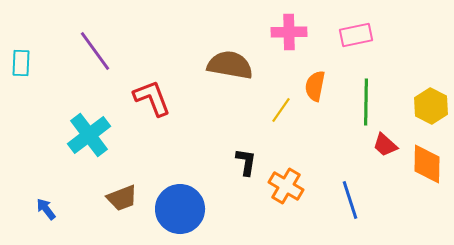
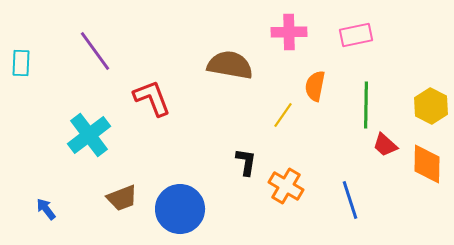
green line: moved 3 px down
yellow line: moved 2 px right, 5 px down
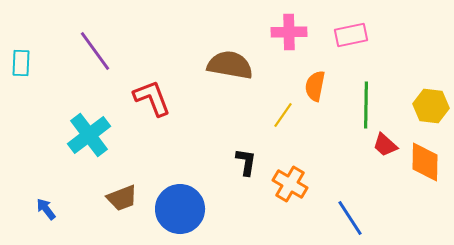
pink rectangle: moved 5 px left
yellow hexagon: rotated 20 degrees counterclockwise
orange diamond: moved 2 px left, 2 px up
orange cross: moved 4 px right, 2 px up
blue line: moved 18 px down; rotated 15 degrees counterclockwise
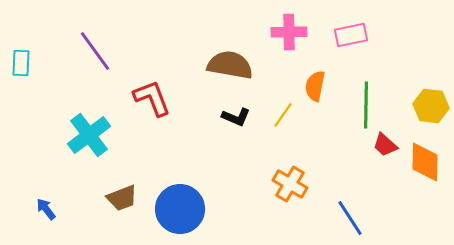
black L-shape: moved 10 px left, 45 px up; rotated 104 degrees clockwise
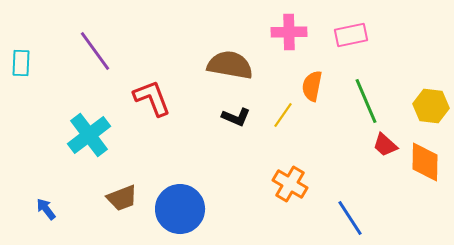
orange semicircle: moved 3 px left
green line: moved 4 px up; rotated 24 degrees counterclockwise
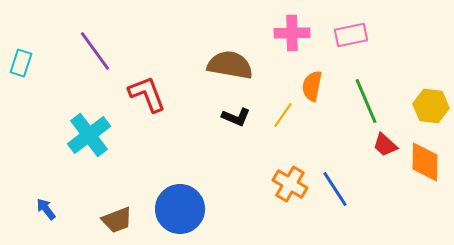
pink cross: moved 3 px right, 1 px down
cyan rectangle: rotated 16 degrees clockwise
red L-shape: moved 5 px left, 4 px up
brown trapezoid: moved 5 px left, 22 px down
blue line: moved 15 px left, 29 px up
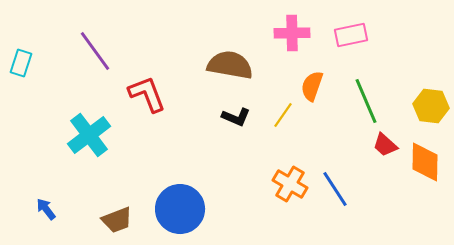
orange semicircle: rotated 8 degrees clockwise
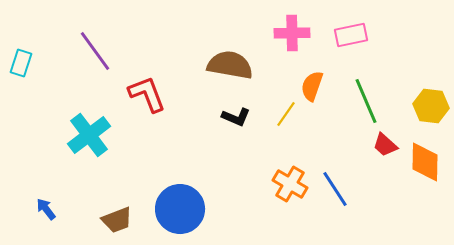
yellow line: moved 3 px right, 1 px up
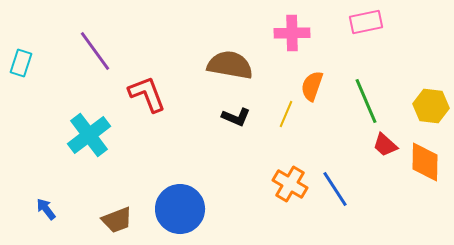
pink rectangle: moved 15 px right, 13 px up
yellow line: rotated 12 degrees counterclockwise
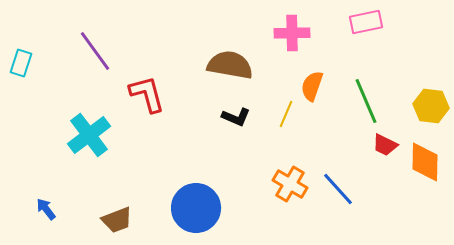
red L-shape: rotated 6 degrees clockwise
red trapezoid: rotated 16 degrees counterclockwise
blue line: moved 3 px right; rotated 9 degrees counterclockwise
blue circle: moved 16 px right, 1 px up
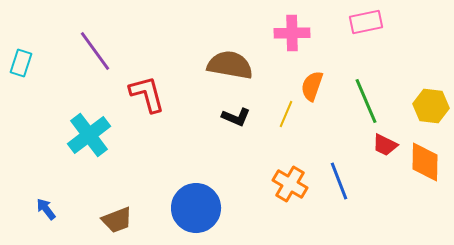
blue line: moved 1 px right, 8 px up; rotated 21 degrees clockwise
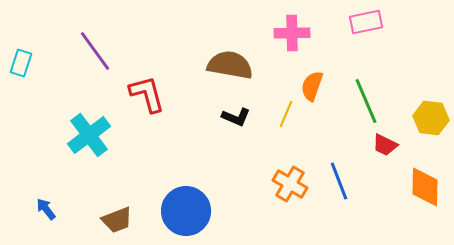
yellow hexagon: moved 12 px down
orange diamond: moved 25 px down
blue circle: moved 10 px left, 3 px down
